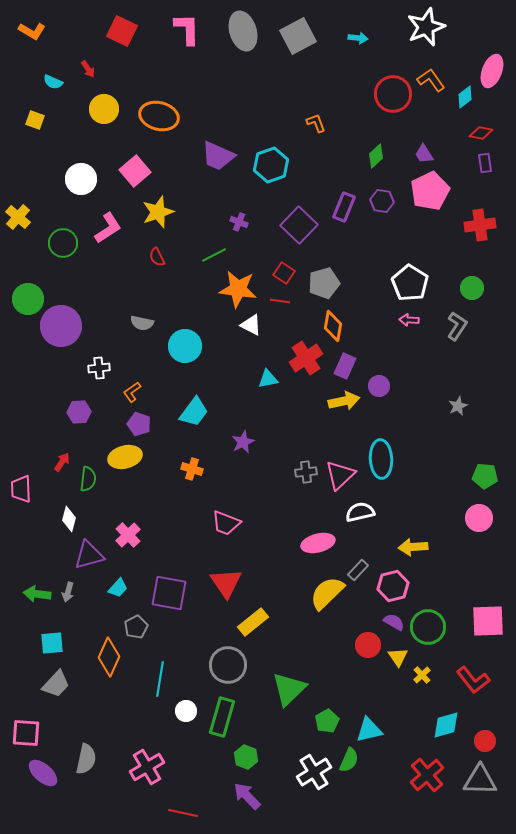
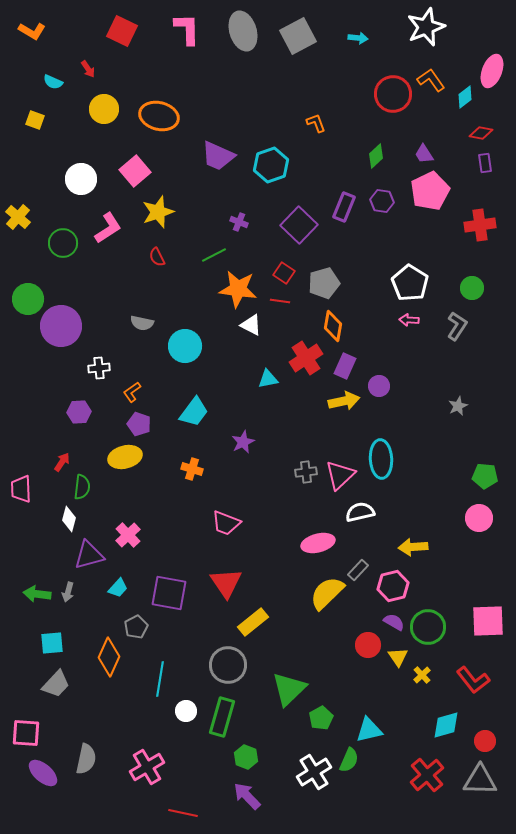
green semicircle at (88, 479): moved 6 px left, 8 px down
green pentagon at (327, 721): moved 6 px left, 3 px up
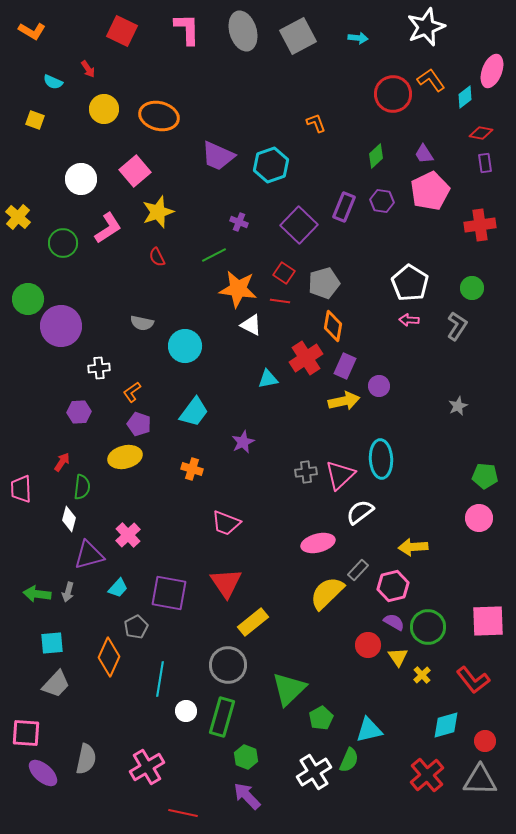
white semicircle at (360, 512): rotated 24 degrees counterclockwise
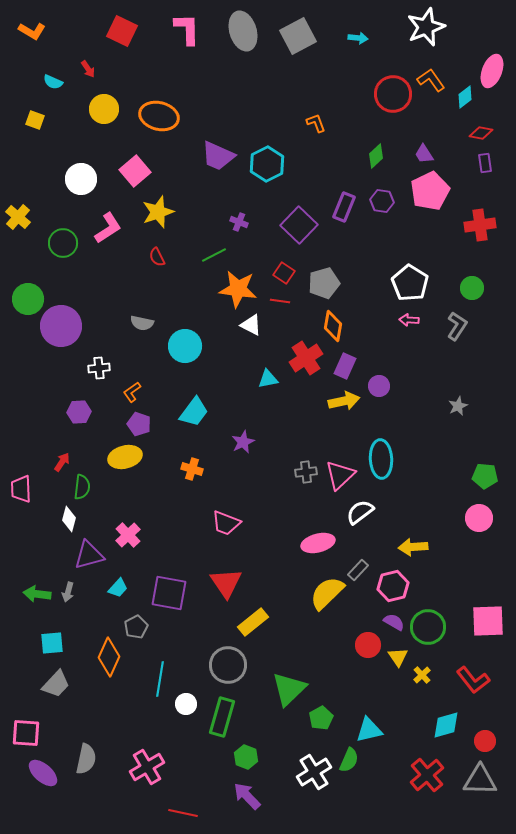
cyan hexagon at (271, 165): moved 4 px left, 1 px up; rotated 8 degrees counterclockwise
white circle at (186, 711): moved 7 px up
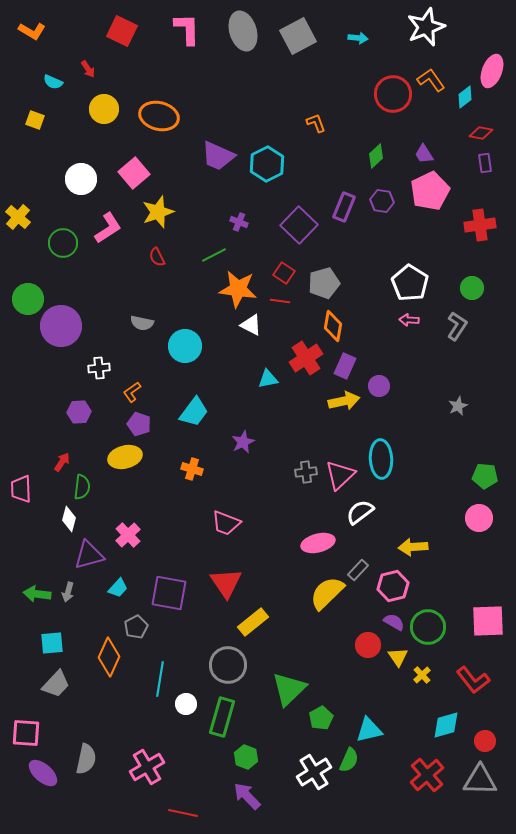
pink square at (135, 171): moved 1 px left, 2 px down
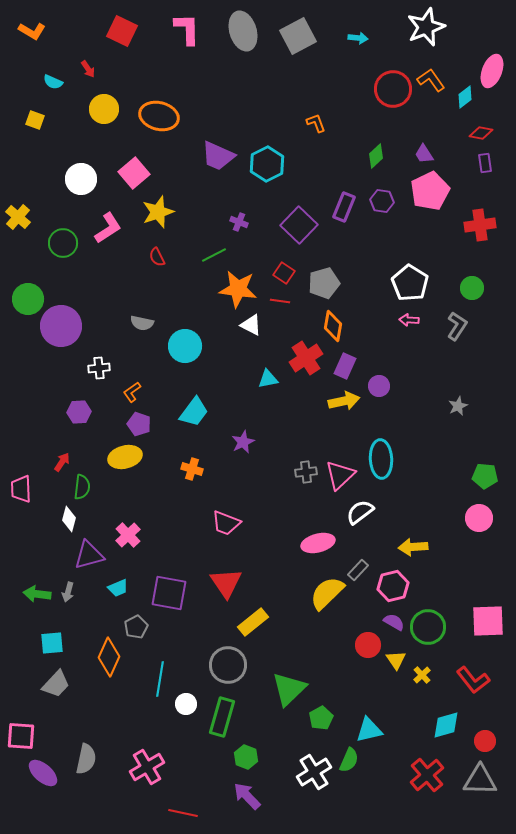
red circle at (393, 94): moved 5 px up
cyan trapezoid at (118, 588): rotated 25 degrees clockwise
yellow triangle at (398, 657): moved 2 px left, 3 px down
pink square at (26, 733): moved 5 px left, 3 px down
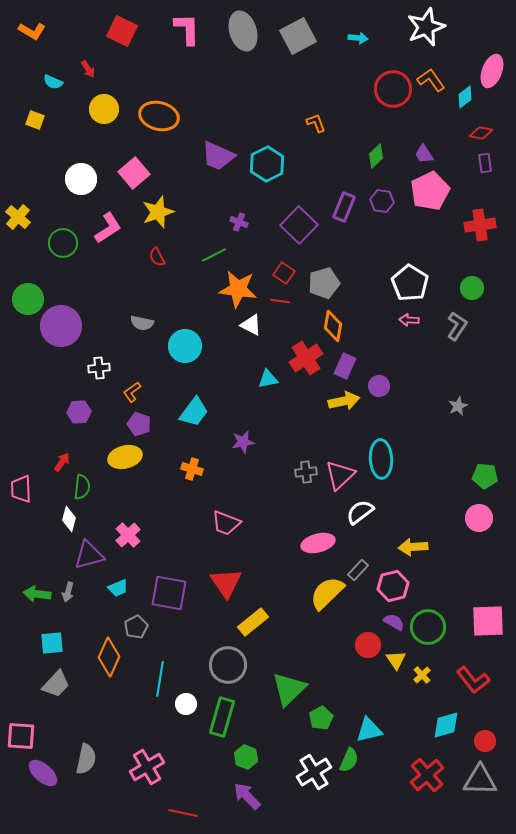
purple star at (243, 442): rotated 15 degrees clockwise
